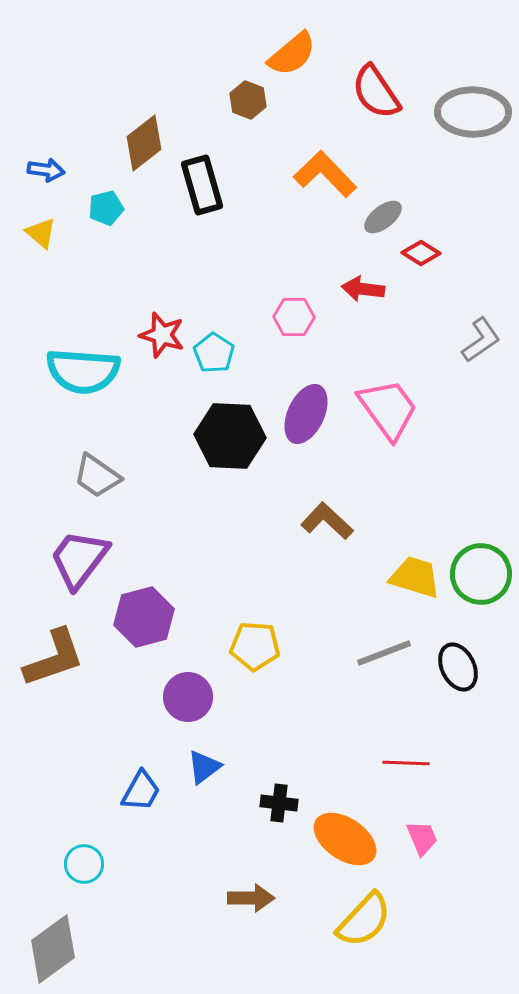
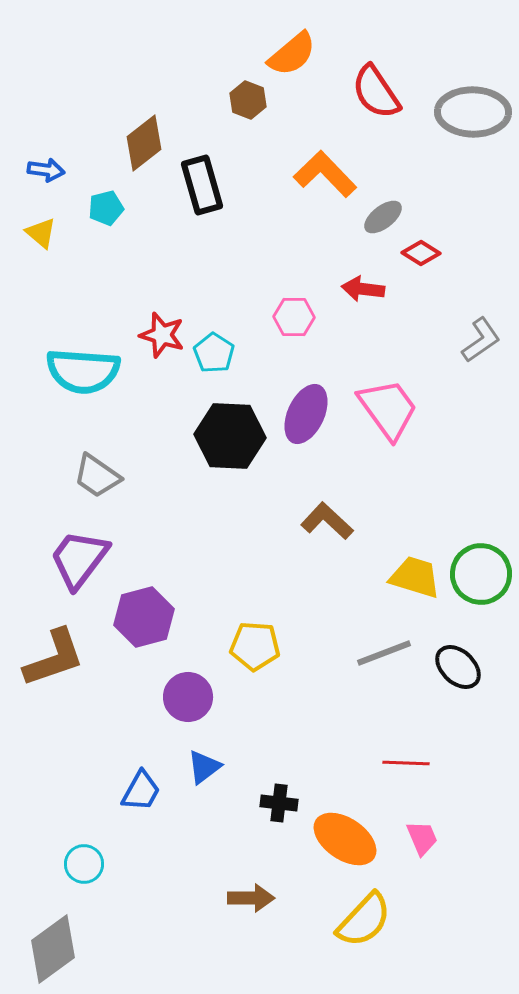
black ellipse at (458, 667): rotated 21 degrees counterclockwise
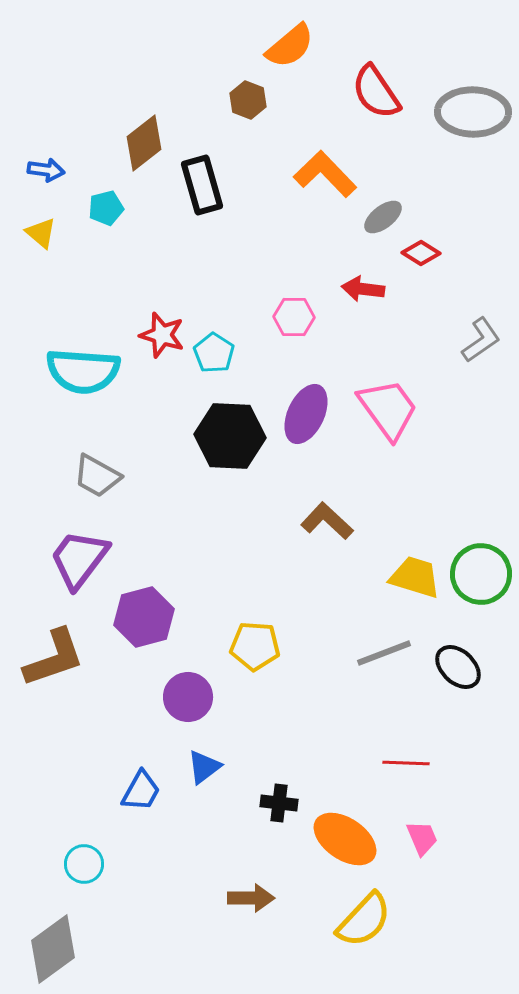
orange semicircle at (292, 54): moved 2 px left, 8 px up
gray trapezoid at (97, 476): rotated 6 degrees counterclockwise
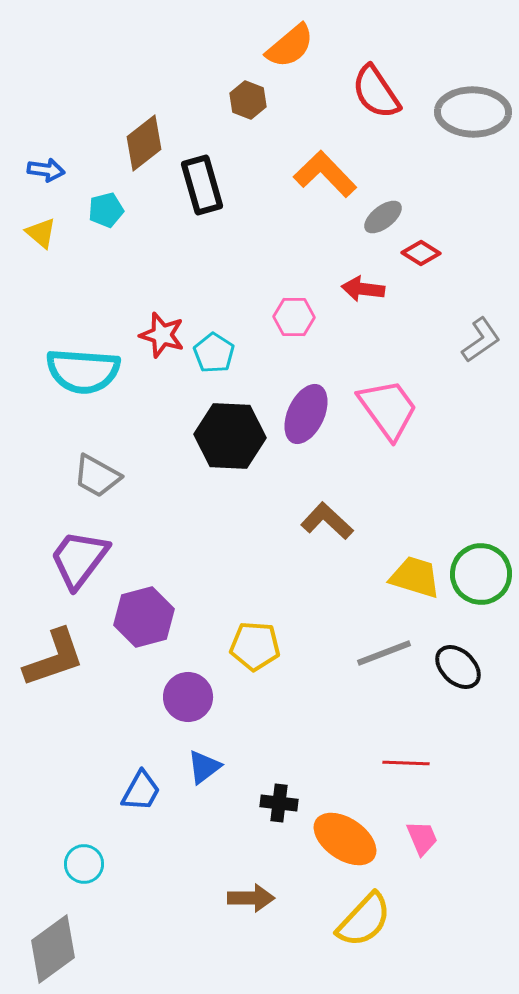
cyan pentagon at (106, 208): moved 2 px down
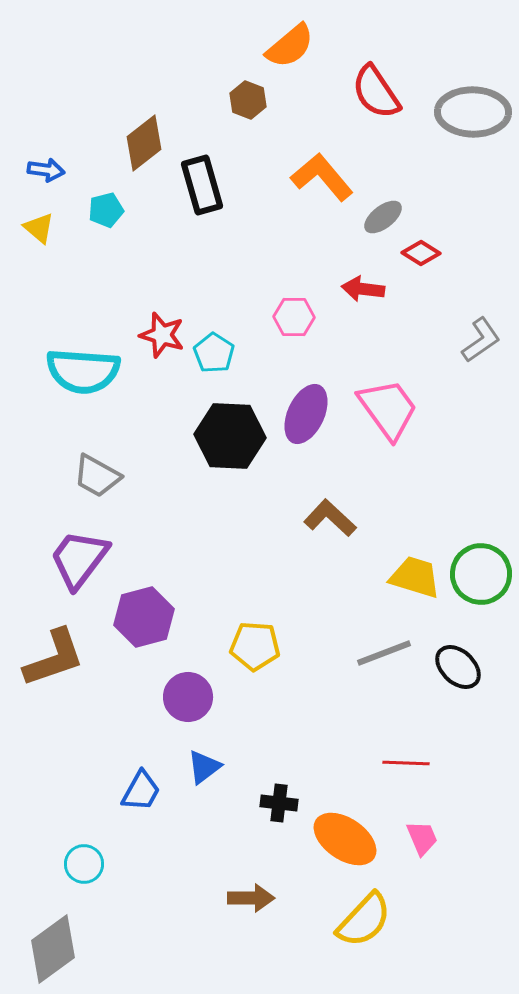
orange L-shape at (325, 174): moved 3 px left, 3 px down; rotated 4 degrees clockwise
yellow triangle at (41, 233): moved 2 px left, 5 px up
brown L-shape at (327, 521): moved 3 px right, 3 px up
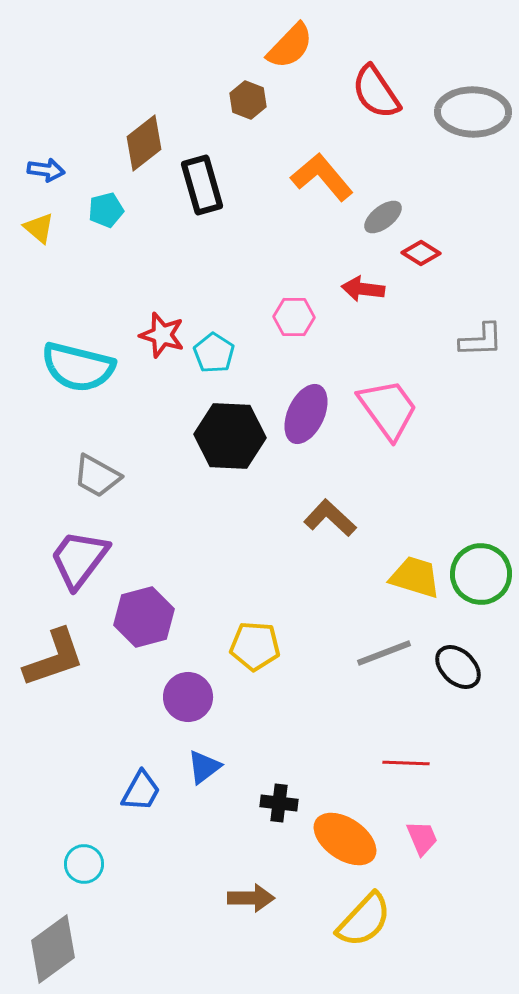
orange semicircle at (290, 46): rotated 6 degrees counterclockwise
gray L-shape at (481, 340): rotated 33 degrees clockwise
cyan semicircle at (83, 371): moved 5 px left, 4 px up; rotated 10 degrees clockwise
